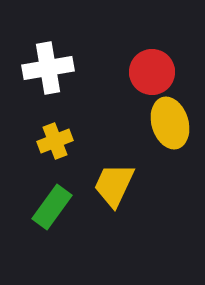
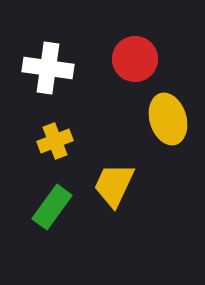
white cross: rotated 18 degrees clockwise
red circle: moved 17 px left, 13 px up
yellow ellipse: moved 2 px left, 4 px up
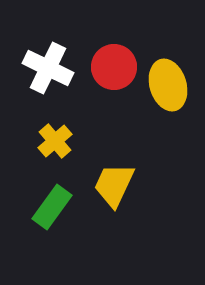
red circle: moved 21 px left, 8 px down
white cross: rotated 18 degrees clockwise
yellow ellipse: moved 34 px up
yellow cross: rotated 20 degrees counterclockwise
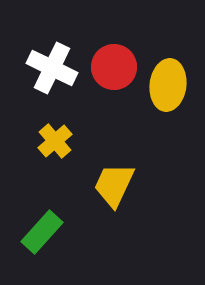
white cross: moved 4 px right
yellow ellipse: rotated 24 degrees clockwise
green rectangle: moved 10 px left, 25 px down; rotated 6 degrees clockwise
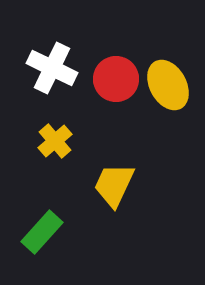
red circle: moved 2 px right, 12 px down
yellow ellipse: rotated 36 degrees counterclockwise
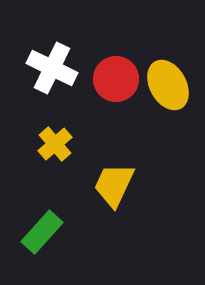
yellow cross: moved 3 px down
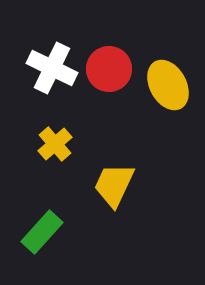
red circle: moved 7 px left, 10 px up
